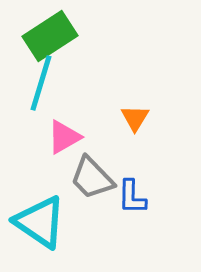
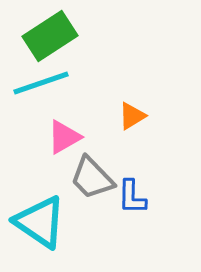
cyan line: rotated 54 degrees clockwise
orange triangle: moved 3 px left, 2 px up; rotated 28 degrees clockwise
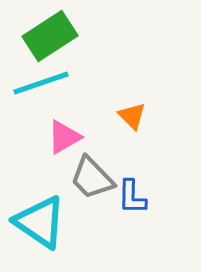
orange triangle: rotated 44 degrees counterclockwise
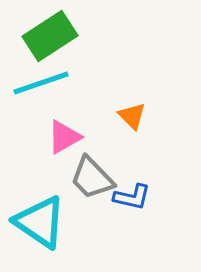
blue L-shape: rotated 78 degrees counterclockwise
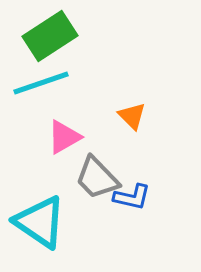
gray trapezoid: moved 5 px right
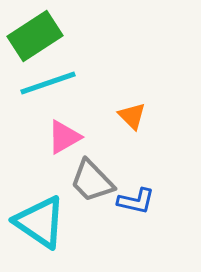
green rectangle: moved 15 px left
cyan line: moved 7 px right
gray trapezoid: moved 5 px left, 3 px down
blue L-shape: moved 4 px right, 4 px down
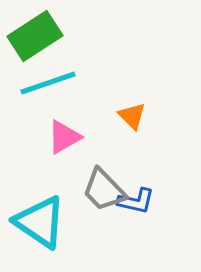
gray trapezoid: moved 12 px right, 9 px down
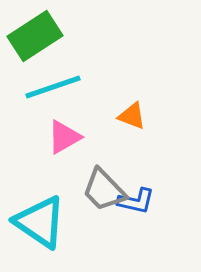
cyan line: moved 5 px right, 4 px down
orange triangle: rotated 24 degrees counterclockwise
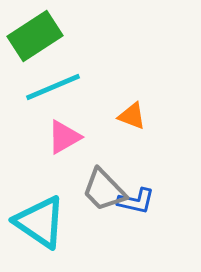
cyan line: rotated 4 degrees counterclockwise
